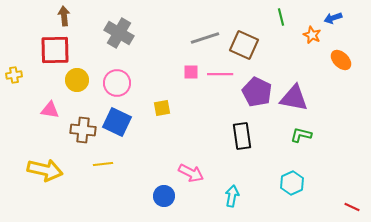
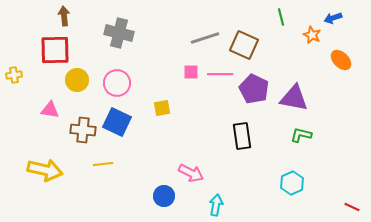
gray cross: rotated 16 degrees counterclockwise
purple pentagon: moved 3 px left, 3 px up
cyan arrow: moved 16 px left, 9 px down
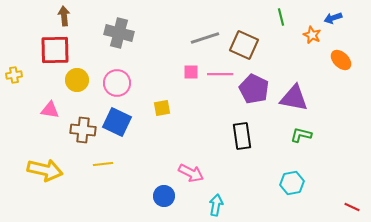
cyan hexagon: rotated 15 degrees clockwise
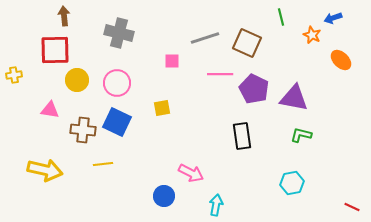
brown square: moved 3 px right, 2 px up
pink square: moved 19 px left, 11 px up
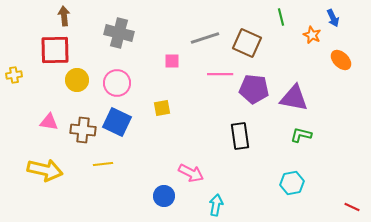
blue arrow: rotated 96 degrees counterclockwise
purple pentagon: rotated 20 degrees counterclockwise
pink triangle: moved 1 px left, 12 px down
black rectangle: moved 2 px left
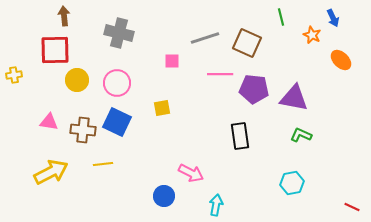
green L-shape: rotated 10 degrees clockwise
yellow arrow: moved 6 px right, 2 px down; rotated 40 degrees counterclockwise
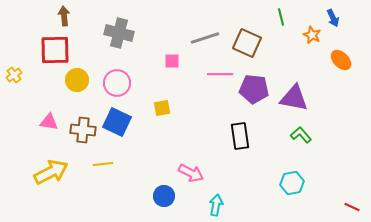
yellow cross: rotated 28 degrees counterclockwise
green L-shape: rotated 25 degrees clockwise
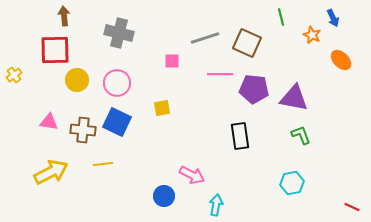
green L-shape: rotated 20 degrees clockwise
pink arrow: moved 1 px right, 2 px down
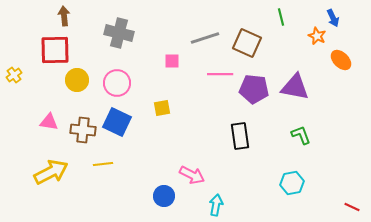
orange star: moved 5 px right, 1 px down
purple triangle: moved 1 px right, 11 px up
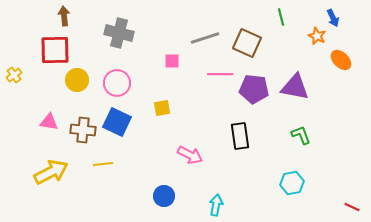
pink arrow: moved 2 px left, 20 px up
